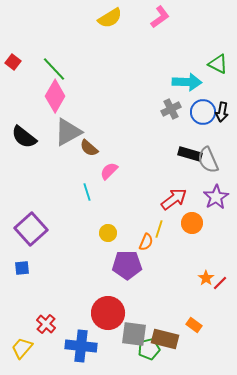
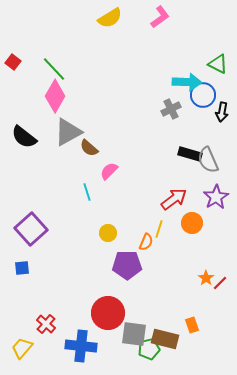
blue circle: moved 17 px up
orange rectangle: moved 2 px left; rotated 35 degrees clockwise
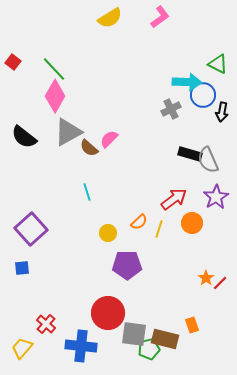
pink semicircle: moved 32 px up
orange semicircle: moved 7 px left, 20 px up; rotated 24 degrees clockwise
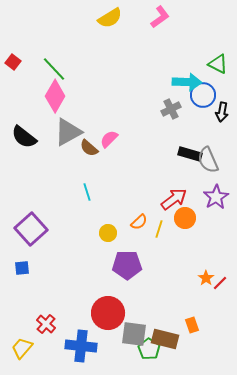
orange circle: moved 7 px left, 5 px up
green pentagon: rotated 25 degrees counterclockwise
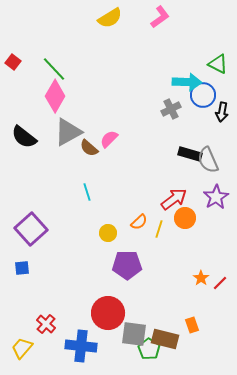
orange star: moved 5 px left
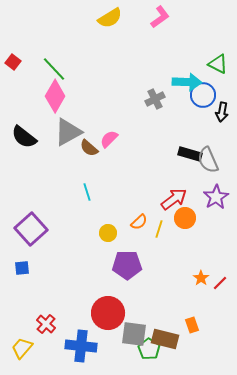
gray cross: moved 16 px left, 10 px up
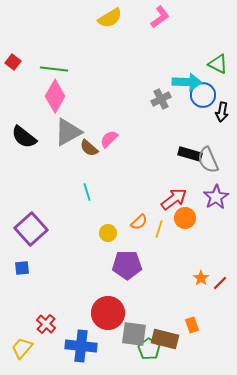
green line: rotated 40 degrees counterclockwise
gray cross: moved 6 px right
